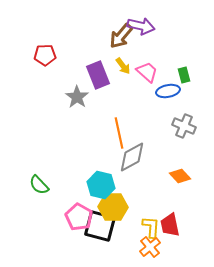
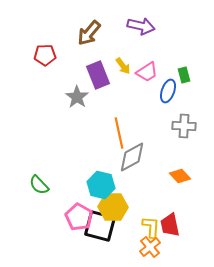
brown arrow: moved 32 px left, 3 px up
pink trapezoid: rotated 105 degrees clockwise
blue ellipse: rotated 60 degrees counterclockwise
gray cross: rotated 20 degrees counterclockwise
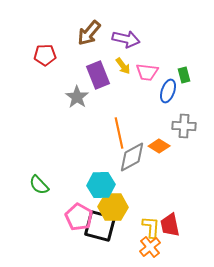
purple arrow: moved 15 px left, 13 px down
pink trapezoid: rotated 40 degrees clockwise
orange diamond: moved 21 px left, 30 px up; rotated 15 degrees counterclockwise
cyan hexagon: rotated 16 degrees counterclockwise
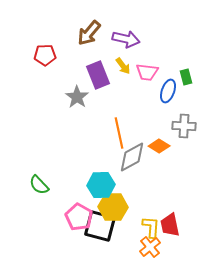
green rectangle: moved 2 px right, 2 px down
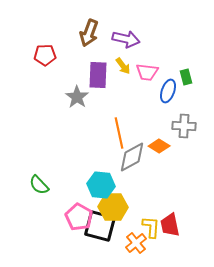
brown arrow: rotated 20 degrees counterclockwise
purple rectangle: rotated 24 degrees clockwise
cyan hexagon: rotated 8 degrees clockwise
orange cross: moved 14 px left, 4 px up
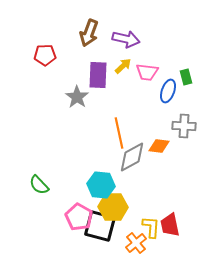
yellow arrow: rotated 96 degrees counterclockwise
orange diamond: rotated 25 degrees counterclockwise
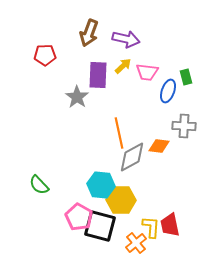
yellow hexagon: moved 8 px right, 7 px up
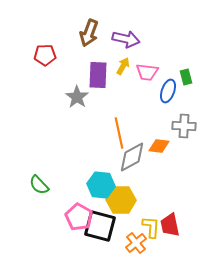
yellow arrow: rotated 18 degrees counterclockwise
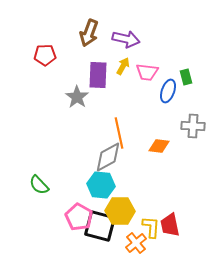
gray cross: moved 9 px right
gray diamond: moved 24 px left
yellow hexagon: moved 1 px left, 11 px down
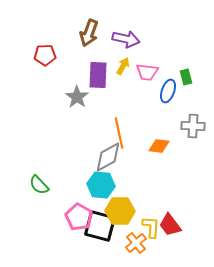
red trapezoid: rotated 25 degrees counterclockwise
